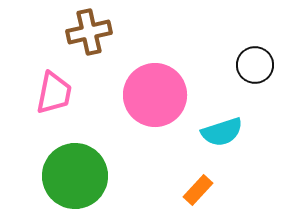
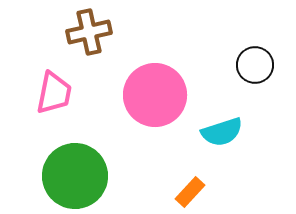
orange rectangle: moved 8 px left, 2 px down
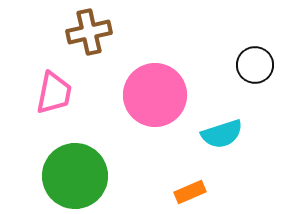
cyan semicircle: moved 2 px down
orange rectangle: rotated 24 degrees clockwise
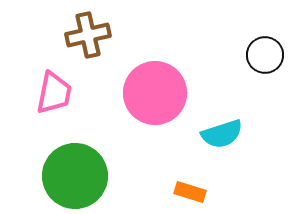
brown cross: moved 1 px left, 3 px down
black circle: moved 10 px right, 10 px up
pink circle: moved 2 px up
orange rectangle: rotated 40 degrees clockwise
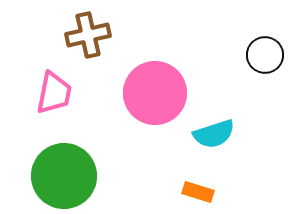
cyan semicircle: moved 8 px left
green circle: moved 11 px left
orange rectangle: moved 8 px right
